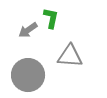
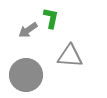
gray circle: moved 2 px left
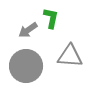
gray circle: moved 9 px up
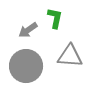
green L-shape: moved 4 px right
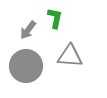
gray arrow: rotated 18 degrees counterclockwise
